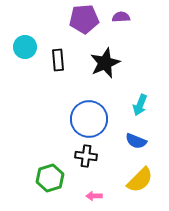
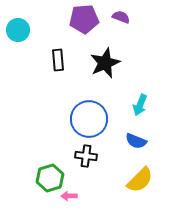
purple semicircle: rotated 24 degrees clockwise
cyan circle: moved 7 px left, 17 px up
pink arrow: moved 25 px left
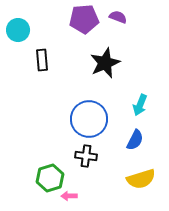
purple semicircle: moved 3 px left
black rectangle: moved 16 px left
blue semicircle: moved 1 px left, 1 px up; rotated 85 degrees counterclockwise
yellow semicircle: moved 1 px right, 1 px up; rotated 28 degrees clockwise
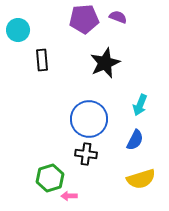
black cross: moved 2 px up
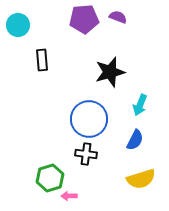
cyan circle: moved 5 px up
black star: moved 5 px right, 9 px down; rotated 8 degrees clockwise
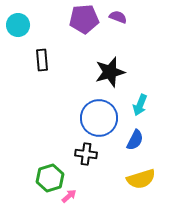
blue circle: moved 10 px right, 1 px up
pink arrow: rotated 140 degrees clockwise
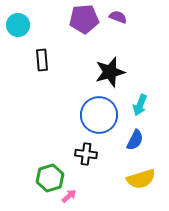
blue circle: moved 3 px up
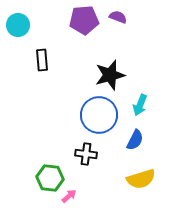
purple pentagon: moved 1 px down
black star: moved 3 px down
green hexagon: rotated 24 degrees clockwise
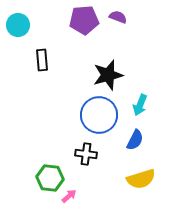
black star: moved 2 px left
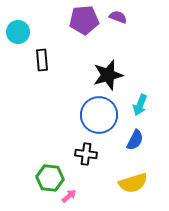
cyan circle: moved 7 px down
yellow semicircle: moved 8 px left, 4 px down
